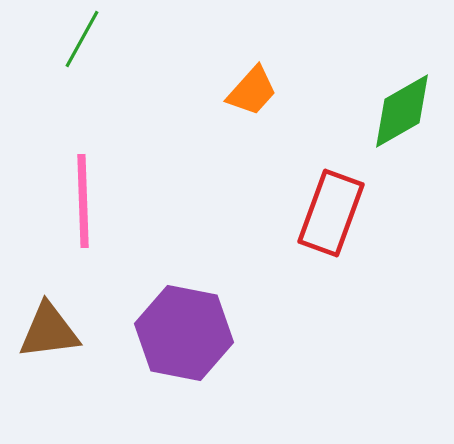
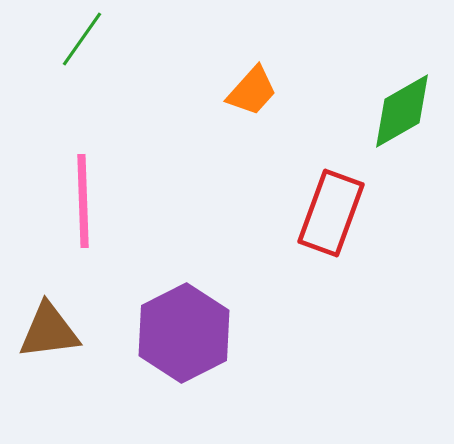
green line: rotated 6 degrees clockwise
purple hexagon: rotated 22 degrees clockwise
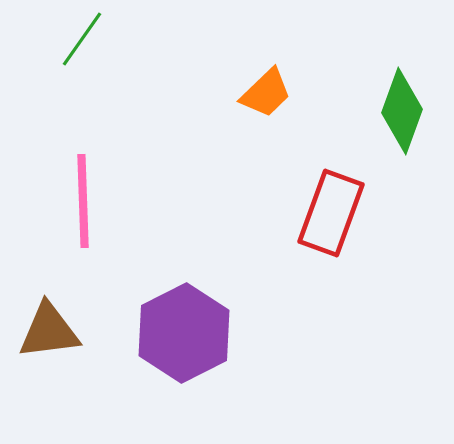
orange trapezoid: moved 14 px right, 2 px down; rotated 4 degrees clockwise
green diamond: rotated 40 degrees counterclockwise
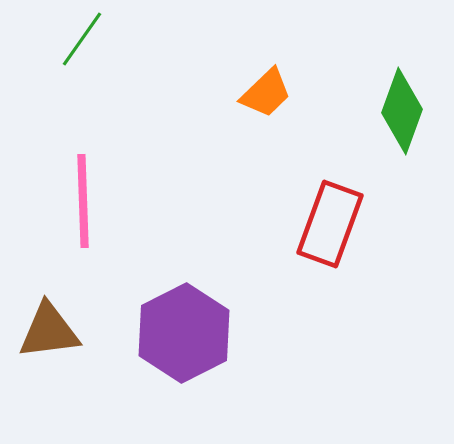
red rectangle: moved 1 px left, 11 px down
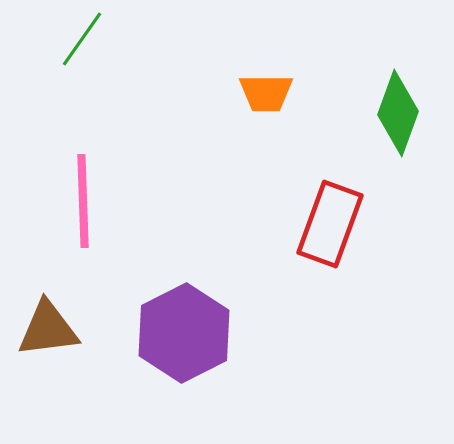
orange trapezoid: rotated 44 degrees clockwise
green diamond: moved 4 px left, 2 px down
brown triangle: moved 1 px left, 2 px up
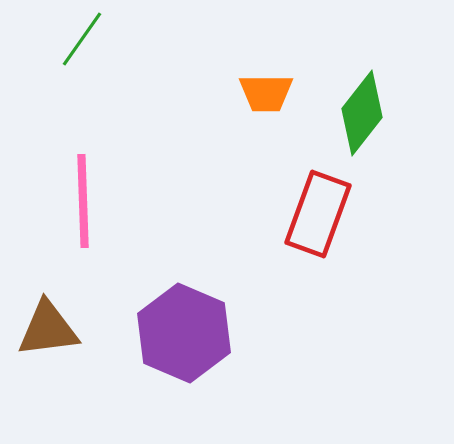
green diamond: moved 36 px left; rotated 18 degrees clockwise
red rectangle: moved 12 px left, 10 px up
purple hexagon: rotated 10 degrees counterclockwise
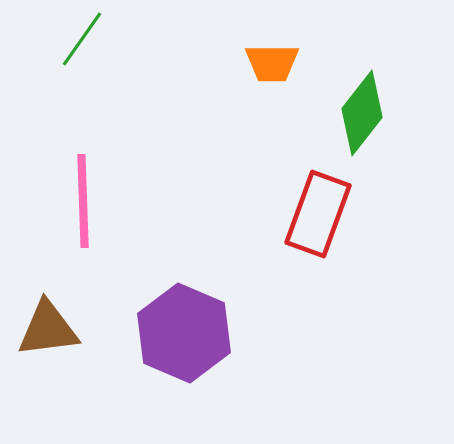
orange trapezoid: moved 6 px right, 30 px up
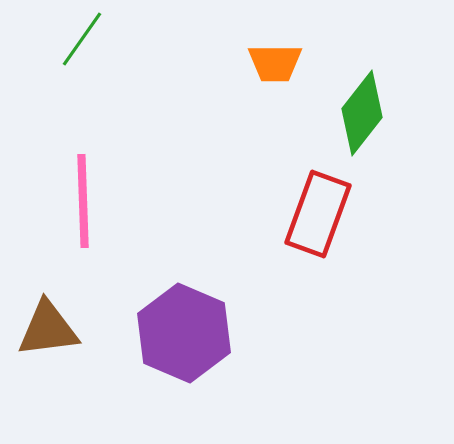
orange trapezoid: moved 3 px right
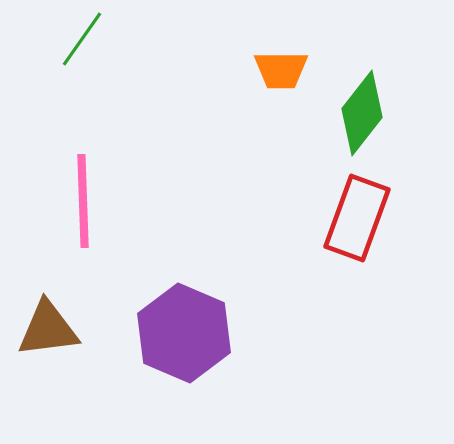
orange trapezoid: moved 6 px right, 7 px down
red rectangle: moved 39 px right, 4 px down
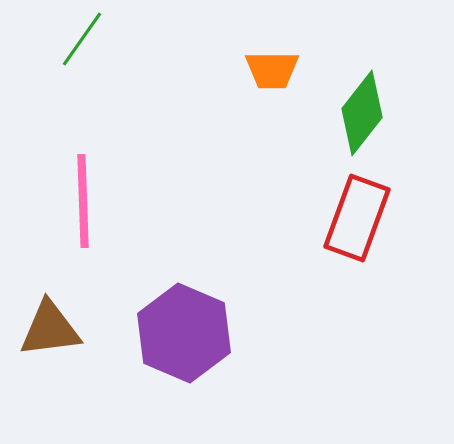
orange trapezoid: moved 9 px left
brown triangle: moved 2 px right
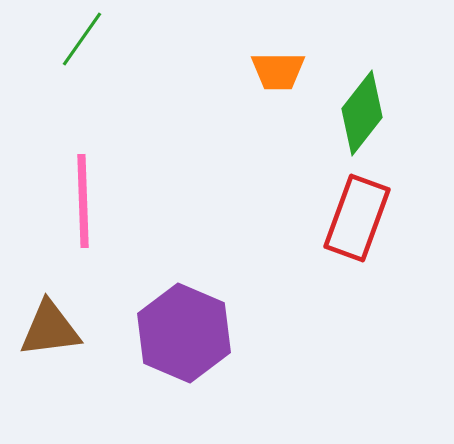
orange trapezoid: moved 6 px right, 1 px down
